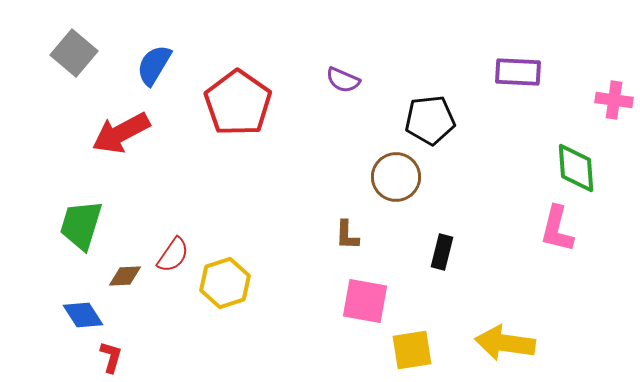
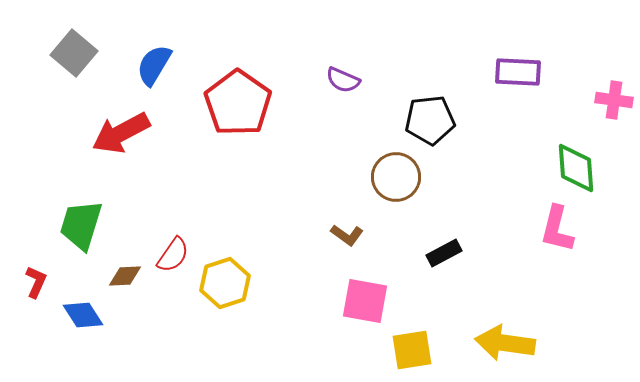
brown L-shape: rotated 56 degrees counterclockwise
black rectangle: moved 2 px right, 1 px down; rotated 48 degrees clockwise
red L-shape: moved 75 px left, 75 px up; rotated 8 degrees clockwise
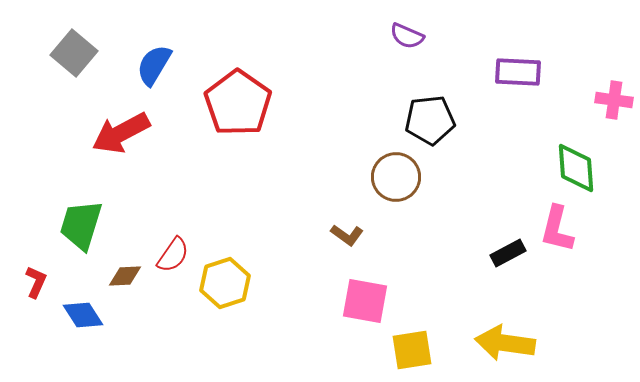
purple semicircle: moved 64 px right, 44 px up
black rectangle: moved 64 px right
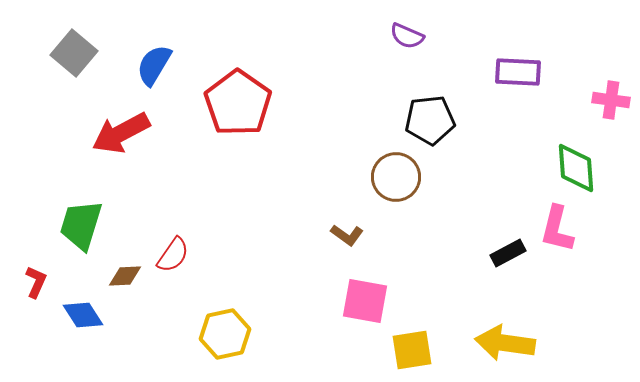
pink cross: moved 3 px left
yellow hexagon: moved 51 px down; rotated 6 degrees clockwise
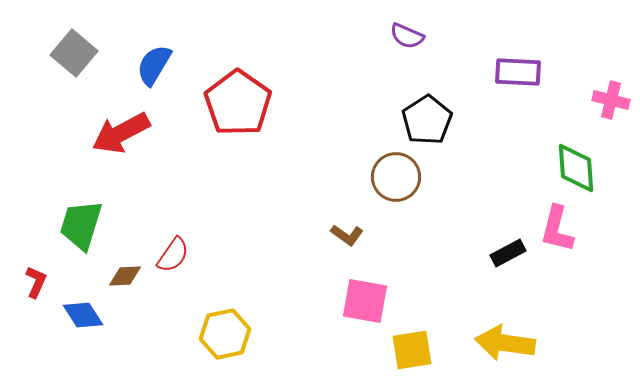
pink cross: rotated 6 degrees clockwise
black pentagon: moved 3 px left; rotated 27 degrees counterclockwise
